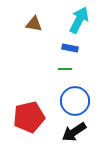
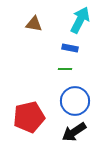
cyan arrow: moved 1 px right
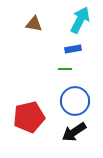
blue rectangle: moved 3 px right, 1 px down; rotated 21 degrees counterclockwise
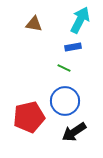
blue rectangle: moved 2 px up
green line: moved 1 px left, 1 px up; rotated 24 degrees clockwise
blue circle: moved 10 px left
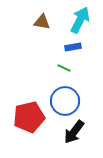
brown triangle: moved 8 px right, 2 px up
black arrow: rotated 20 degrees counterclockwise
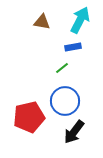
green line: moved 2 px left; rotated 64 degrees counterclockwise
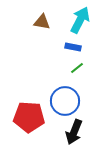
blue rectangle: rotated 21 degrees clockwise
green line: moved 15 px right
red pentagon: rotated 16 degrees clockwise
black arrow: rotated 15 degrees counterclockwise
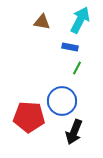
blue rectangle: moved 3 px left
green line: rotated 24 degrees counterclockwise
blue circle: moved 3 px left
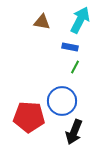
green line: moved 2 px left, 1 px up
